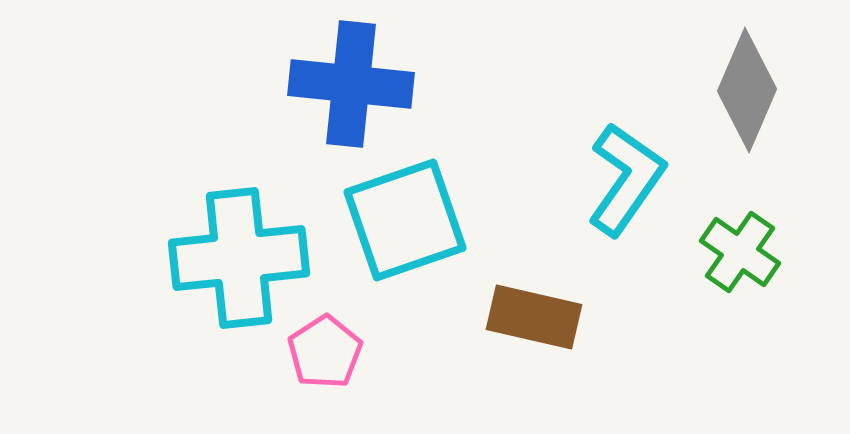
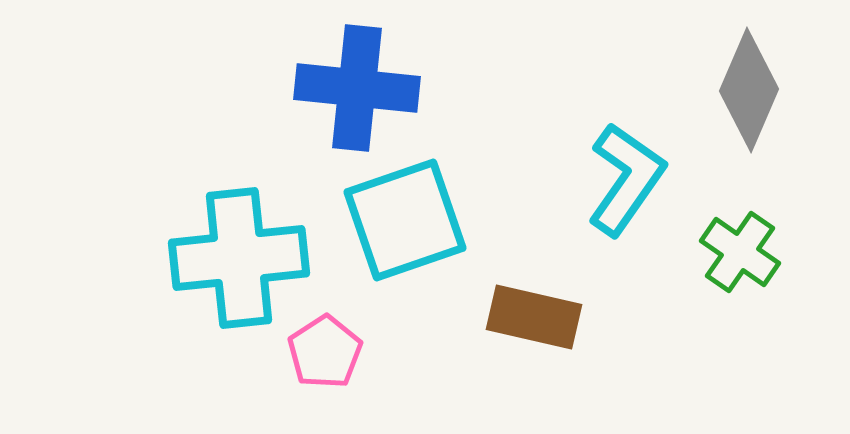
blue cross: moved 6 px right, 4 px down
gray diamond: moved 2 px right
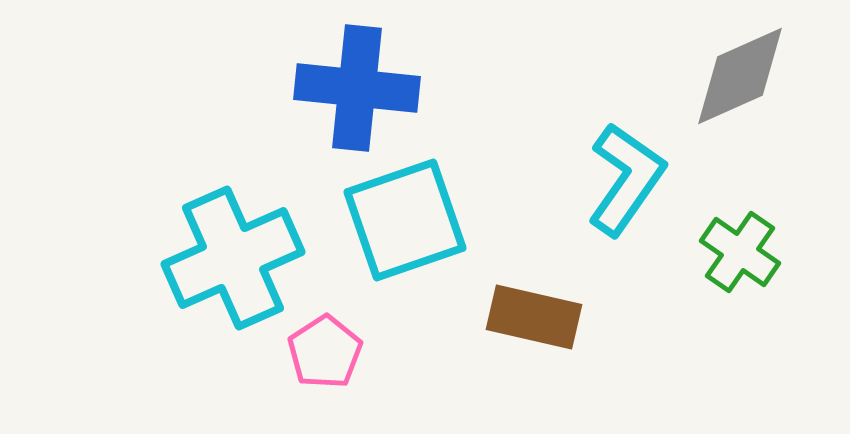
gray diamond: moved 9 px left, 14 px up; rotated 43 degrees clockwise
cyan cross: moved 6 px left; rotated 18 degrees counterclockwise
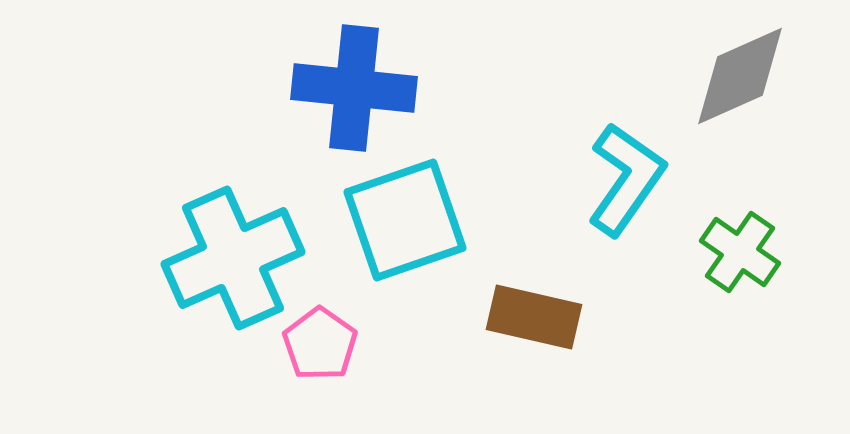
blue cross: moved 3 px left
pink pentagon: moved 5 px left, 8 px up; rotated 4 degrees counterclockwise
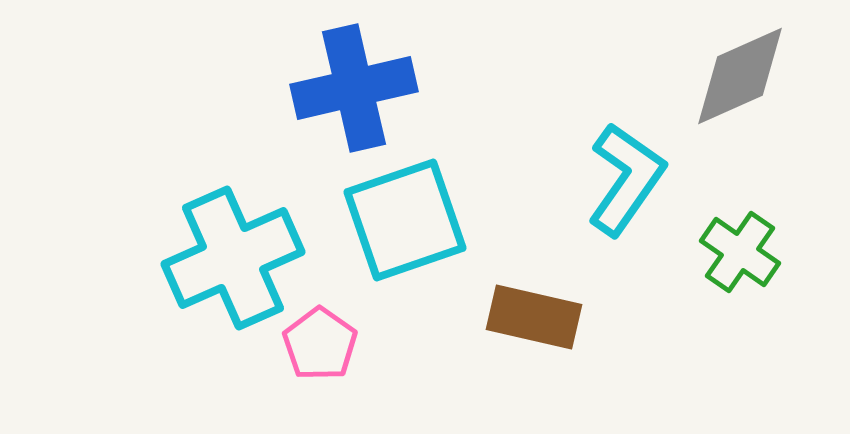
blue cross: rotated 19 degrees counterclockwise
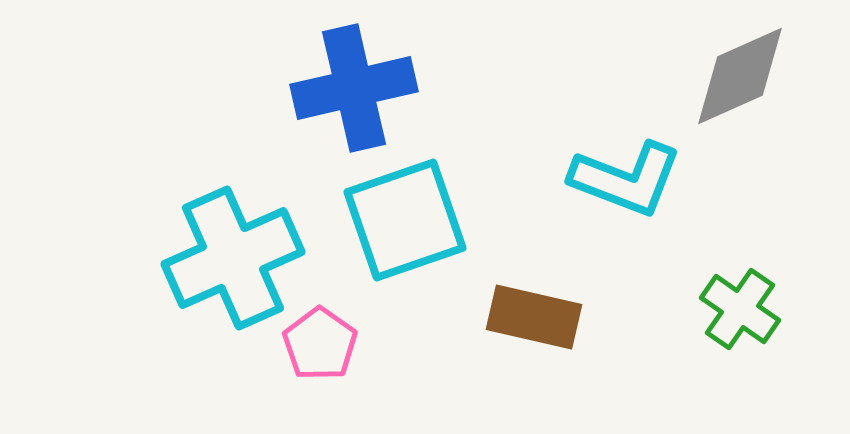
cyan L-shape: rotated 76 degrees clockwise
green cross: moved 57 px down
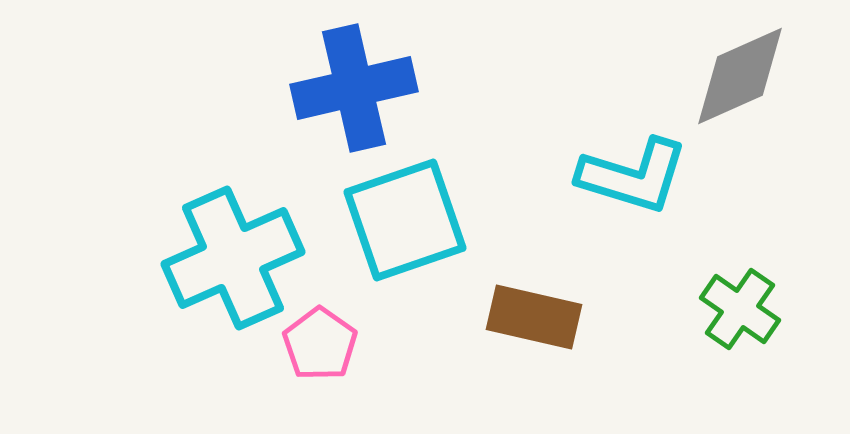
cyan L-shape: moved 7 px right, 3 px up; rotated 4 degrees counterclockwise
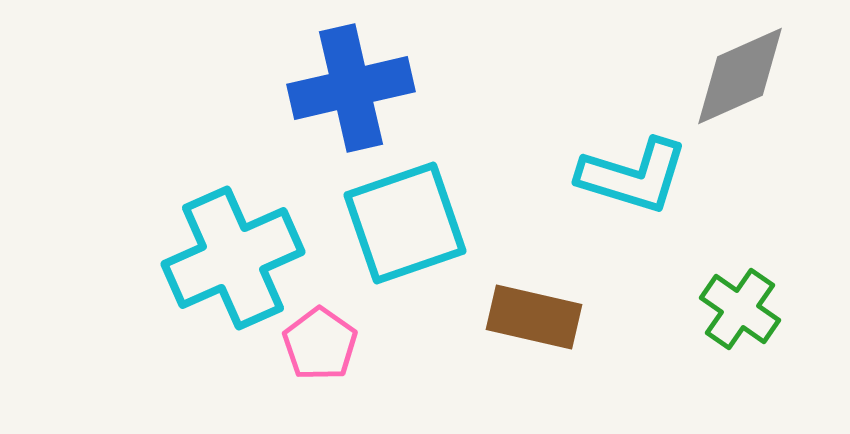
blue cross: moved 3 px left
cyan square: moved 3 px down
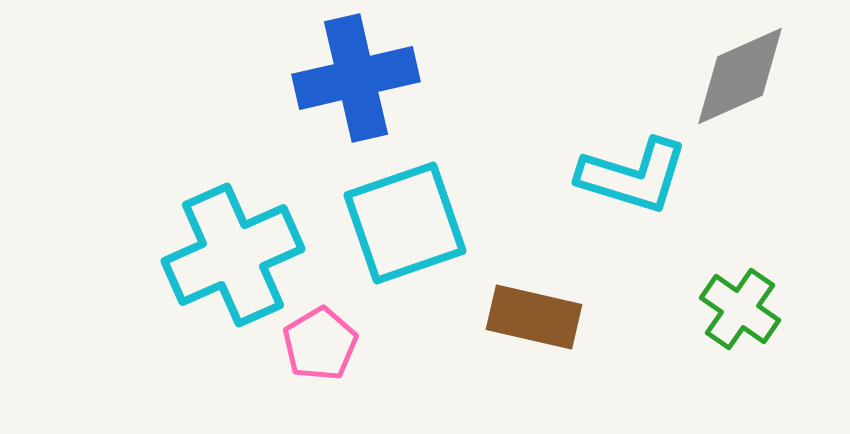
blue cross: moved 5 px right, 10 px up
cyan cross: moved 3 px up
pink pentagon: rotated 6 degrees clockwise
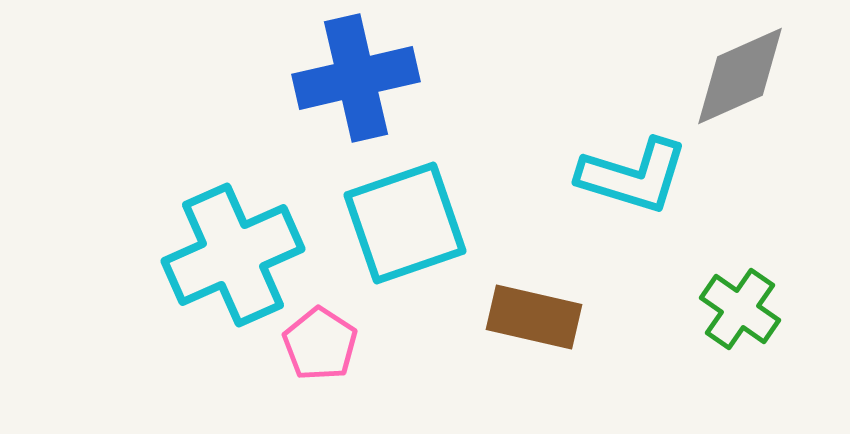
pink pentagon: rotated 8 degrees counterclockwise
